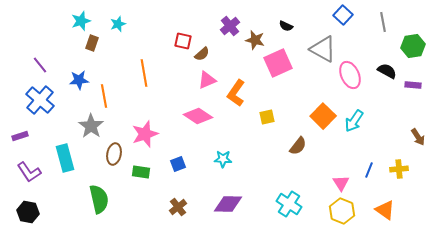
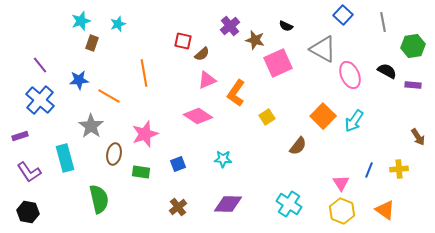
orange line at (104, 96): moved 5 px right; rotated 50 degrees counterclockwise
yellow square at (267, 117): rotated 21 degrees counterclockwise
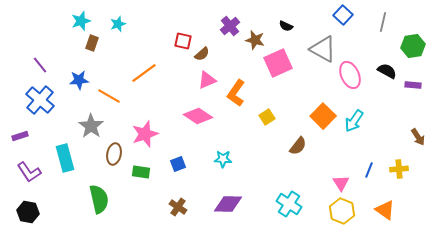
gray line at (383, 22): rotated 24 degrees clockwise
orange line at (144, 73): rotated 64 degrees clockwise
brown cross at (178, 207): rotated 18 degrees counterclockwise
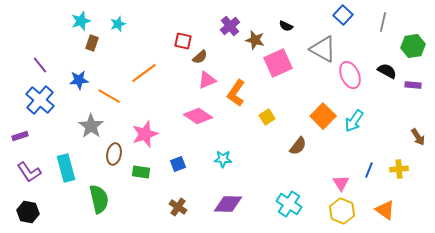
brown semicircle at (202, 54): moved 2 px left, 3 px down
cyan rectangle at (65, 158): moved 1 px right, 10 px down
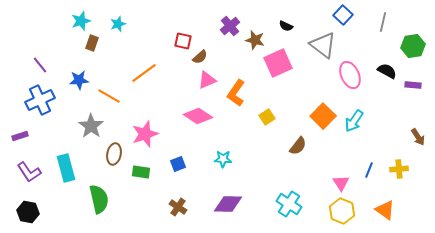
gray triangle at (323, 49): moved 4 px up; rotated 8 degrees clockwise
blue cross at (40, 100): rotated 24 degrees clockwise
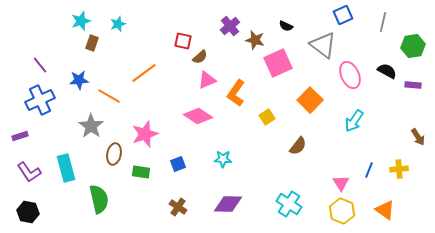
blue square at (343, 15): rotated 24 degrees clockwise
orange square at (323, 116): moved 13 px left, 16 px up
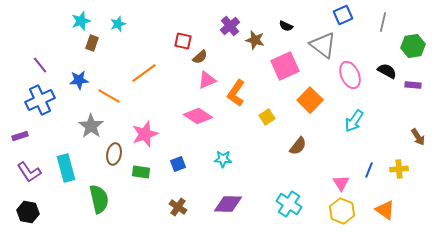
pink square at (278, 63): moved 7 px right, 3 px down
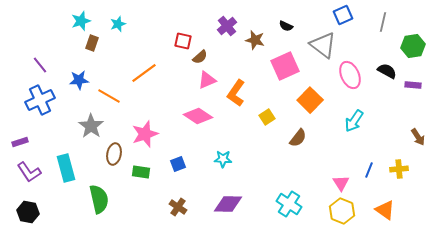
purple cross at (230, 26): moved 3 px left
purple rectangle at (20, 136): moved 6 px down
brown semicircle at (298, 146): moved 8 px up
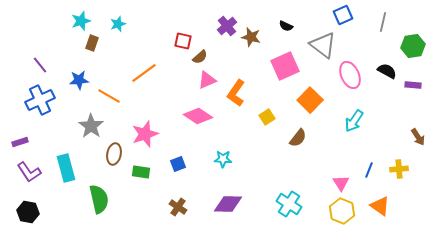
brown star at (255, 40): moved 4 px left, 3 px up
orange triangle at (385, 210): moved 5 px left, 4 px up
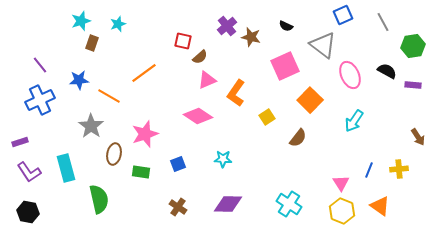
gray line at (383, 22): rotated 42 degrees counterclockwise
